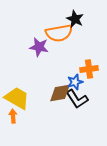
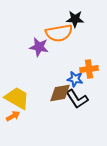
black star: rotated 24 degrees counterclockwise
blue star: moved 3 px up; rotated 28 degrees clockwise
orange arrow: rotated 64 degrees clockwise
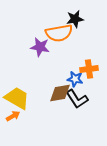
black star: rotated 12 degrees counterclockwise
purple star: moved 1 px right
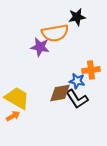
black star: moved 2 px right, 2 px up
orange semicircle: moved 4 px left
orange cross: moved 2 px right, 1 px down
blue star: moved 2 px right, 2 px down
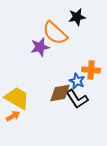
orange semicircle: rotated 52 degrees clockwise
purple star: rotated 24 degrees counterclockwise
orange cross: rotated 12 degrees clockwise
blue star: rotated 14 degrees clockwise
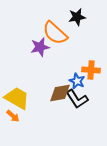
orange arrow: rotated 72 degrees clockwise
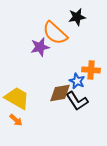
black L-shape: moved 2 px down
orange arrow: moved 3 px right, 4 px down
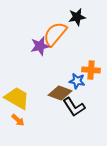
orange semicircle: moved 1 px down; rotated 88 degrees clockwise
purple star: moved 1 px up
blue star: rotated 14 degrees counterclockwise
brown diamond: rotated 30 degrees clockwise
black L-shape: moved 3 px left, 6 px down
orange arrow: moved 2 px right
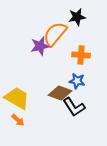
orange cross: moved 10 px left, 15 px up
